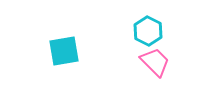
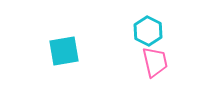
pink trapezoid: rotated 32 degrees clockwise
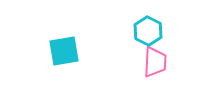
pink trapezoid: rotated 16 degrees clockwise
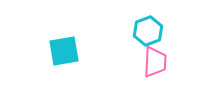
cyan hexagon: rotated 12 degrees clockwise
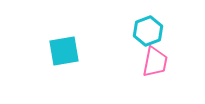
pink trapezoid: rotated 8 degrees clockwise
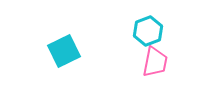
cyan square: rotated 16 degrees counterclockwise
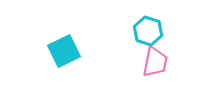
cyan hexagon: rotated 20 degrees counterclockwise
